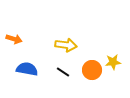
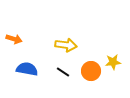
orange circle: moved 1 px left, 1 px down
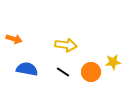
orange circle: moved 1 px down
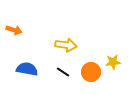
orange arrow: moved 9 px up
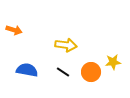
blue semicircle: moved 1 px down
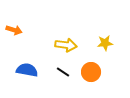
yellow star: moved 8 px left, 19 px up
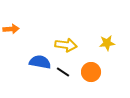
orange arrow: moved 3 px left, 1 px up; rotated 21 degrees counterclockwise
yellow star: moved 2 px right
blue semicircle: moved 13 px right, 8 px up
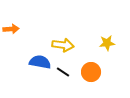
yellow arrow: moved 3 px left
